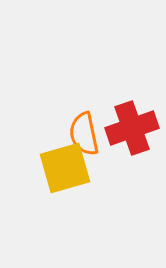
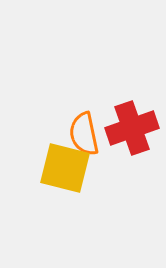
yellow square: rotated 30 degrees clockwise
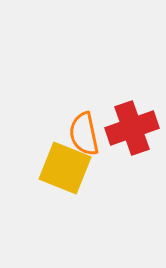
yellow square: rotated 8 degrees clockwise
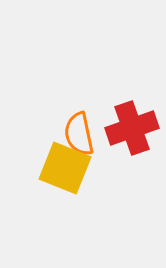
orange semicircle: moved 5 px left
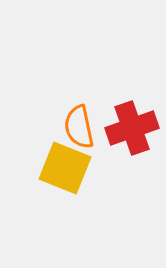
orange semicircle: moved 7 px up
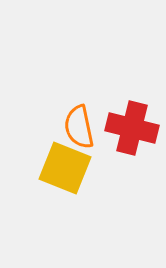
red cross: rotated 33 degrees clockwise
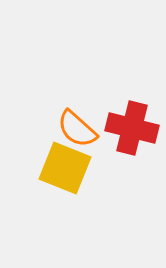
orange semicircle: moved 2 px left, 2 px down; rotated 36 degrees counterclockwise
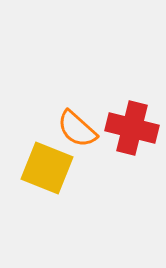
yellow square: moved 18 px left
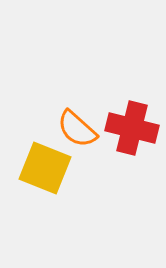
yellow square: moved 2 px left
